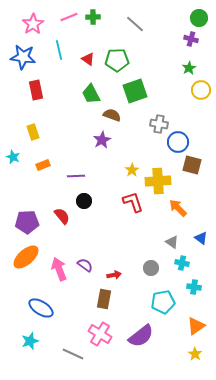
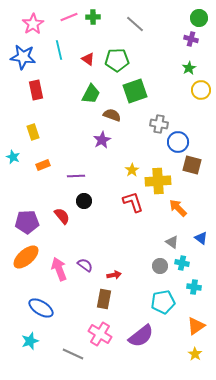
green trapezoid at (91, 94): rotated 125 degrees counterclockwise
gray circle at (151, 268): moved 9 px right, 2 px up
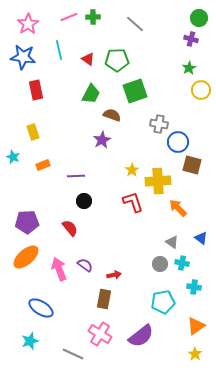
pink star at (33, 24): moved 5 px left
red semicircle at (62, 216): moved 8 px right, 12 px down
gray circle at (160, 266): moved 2 px up
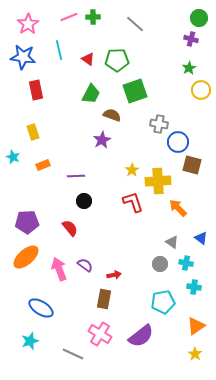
cyan cross at (182, 263): moved 4 px right
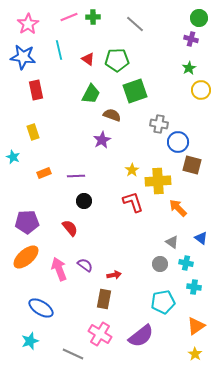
orange rectangle at (43, 165): moved 1 px right, 8 px down
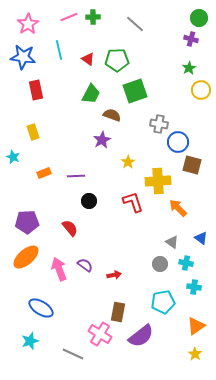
yellow star at (132, 170): moved 4 px left, 8 px up
black circle at (84, 201): moved 5 px right
brown rectangle at (104, 299): moved 14 px right, 13 px down
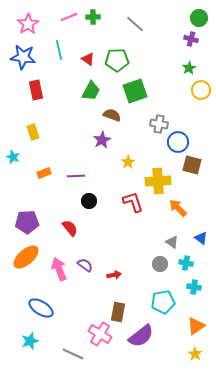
green trapezoid at (91, 94): moved 3 px up
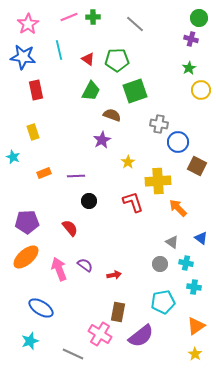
brown square at (192, 165): moved 5 px right, 1 px down; rotated 12 degrees clockwise
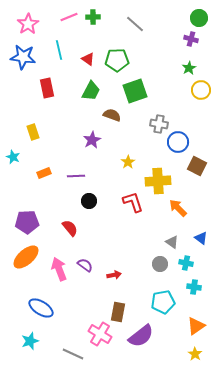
red rectangle at (36, 90): moved 11 px right, 2 px up
purple star at (102, 140): moved 10 px left
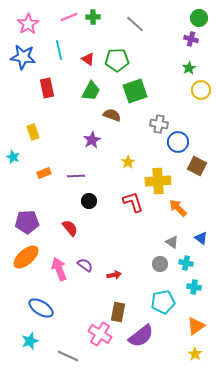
gray line at (73, 354): moved 5 px left, 2 px down
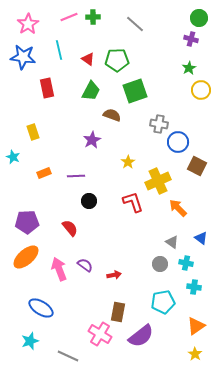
yellow cross at (158, 181): rotated 20 degrees counterclockwise
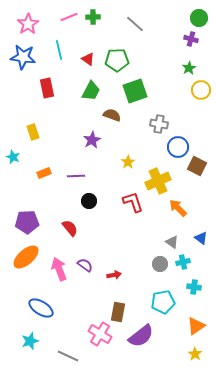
blue circle at (178, 142): moved 5 px down
cyan cross at (186, 263): moved 3 px left, 1 px up; rotated 24 degrees counterclockwise
